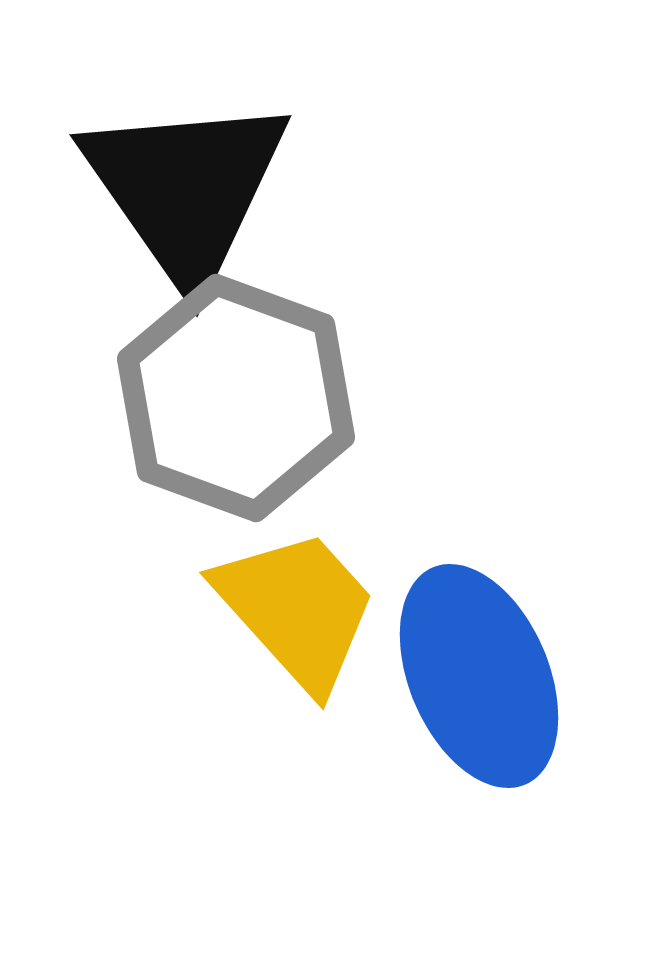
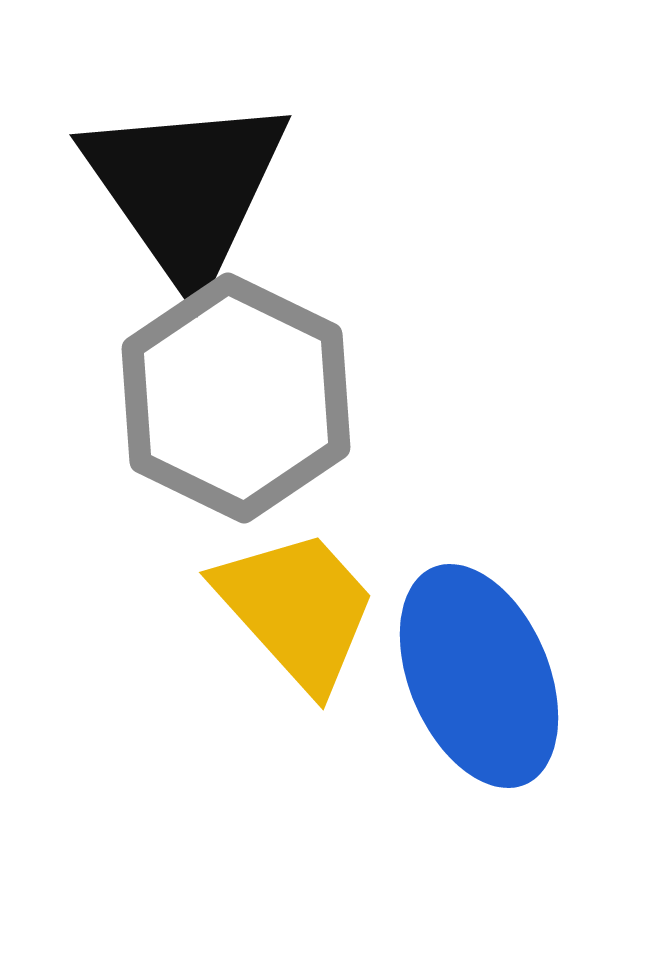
gray hexagon: rotated 6 degrees clockwise
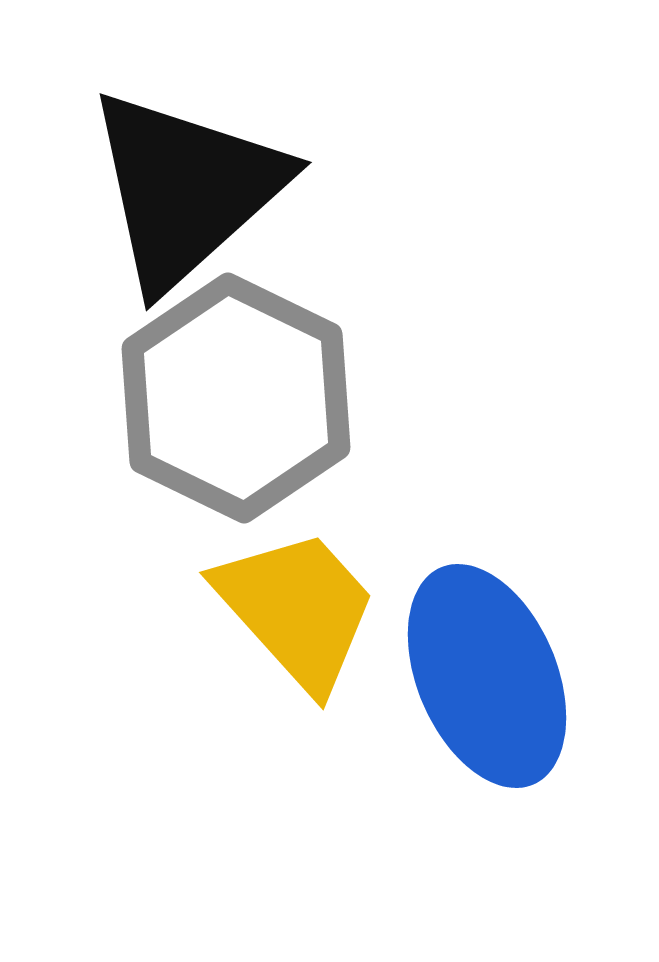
black triangle: rotated 23 degrees clockwise
blue ellipse: moved 8 px right
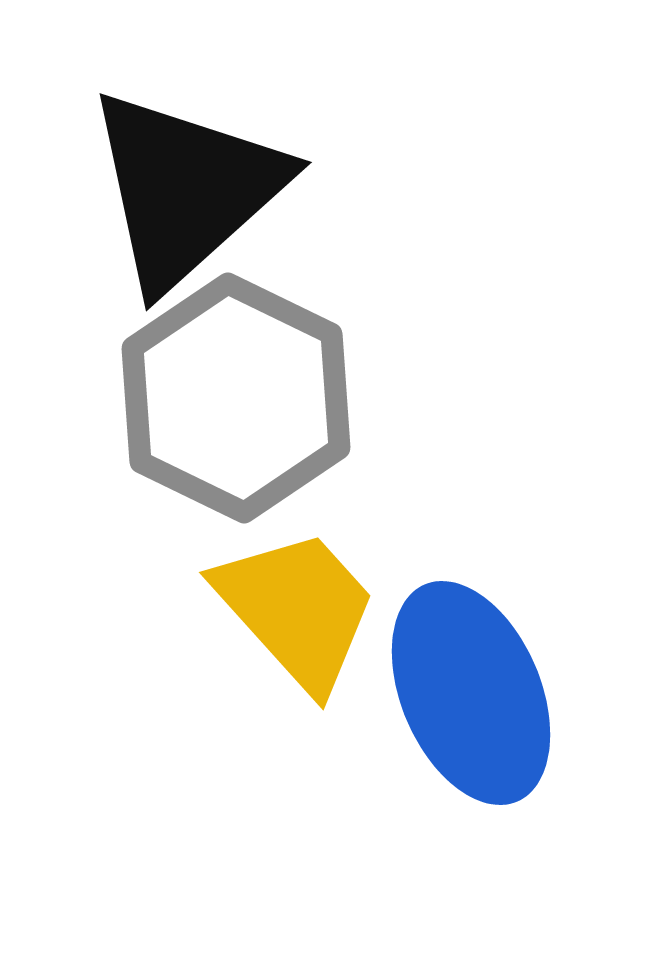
blue ellipse: moved 16 px left, 17 px down
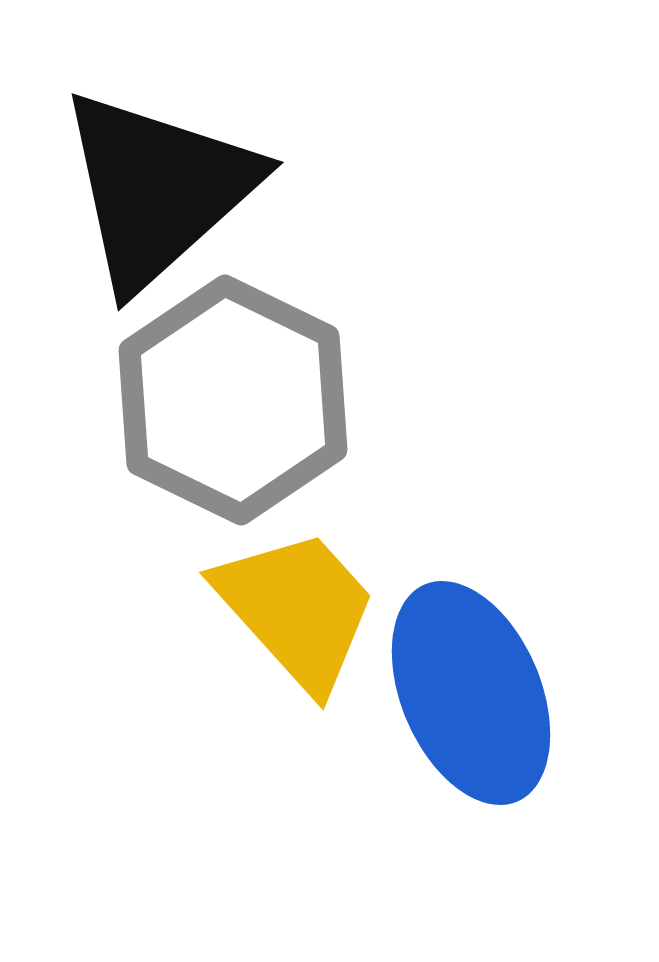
black triangle: moved 28 px left
gray hexagon: moved 3 px left, 2 px down
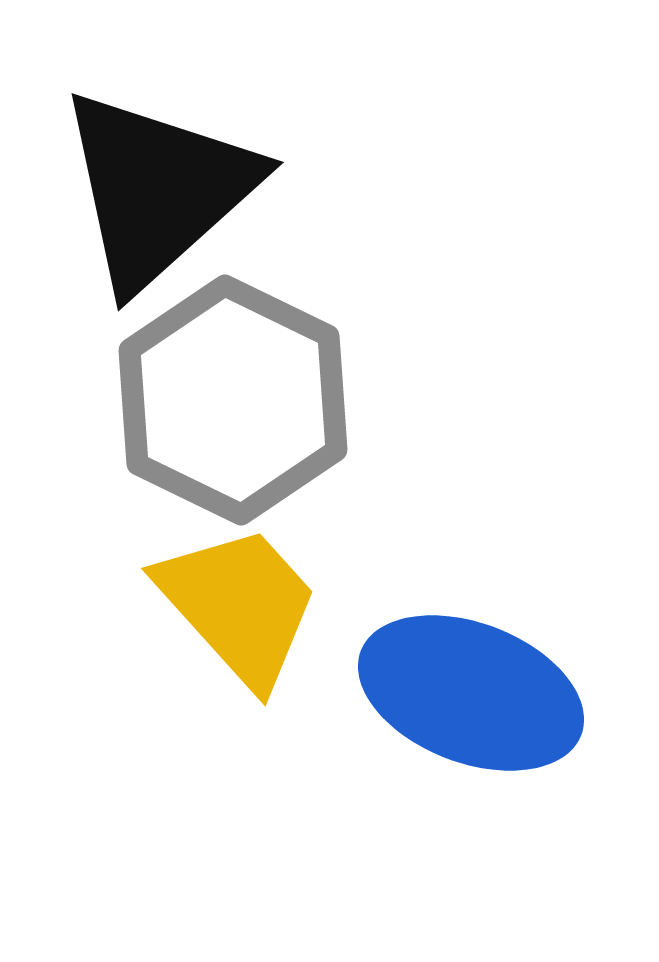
yellow trapezoid: moved 58 px left, 4 px up
blue ellipse: rotated 46 degrees counterclockwise
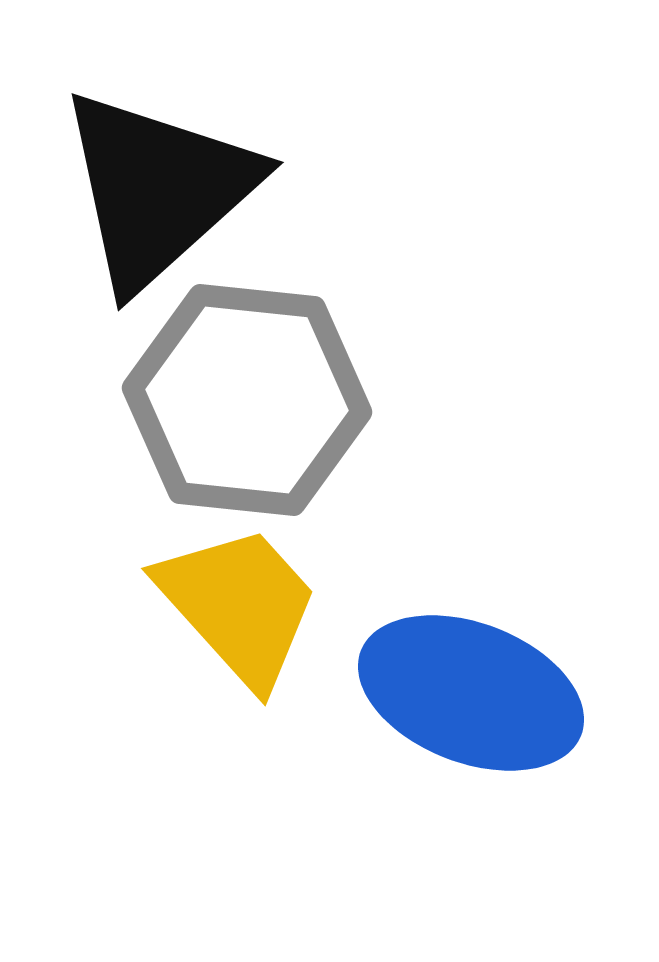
gray hexagon: moved 14 px right; rotated 20 degrees counterclockwise
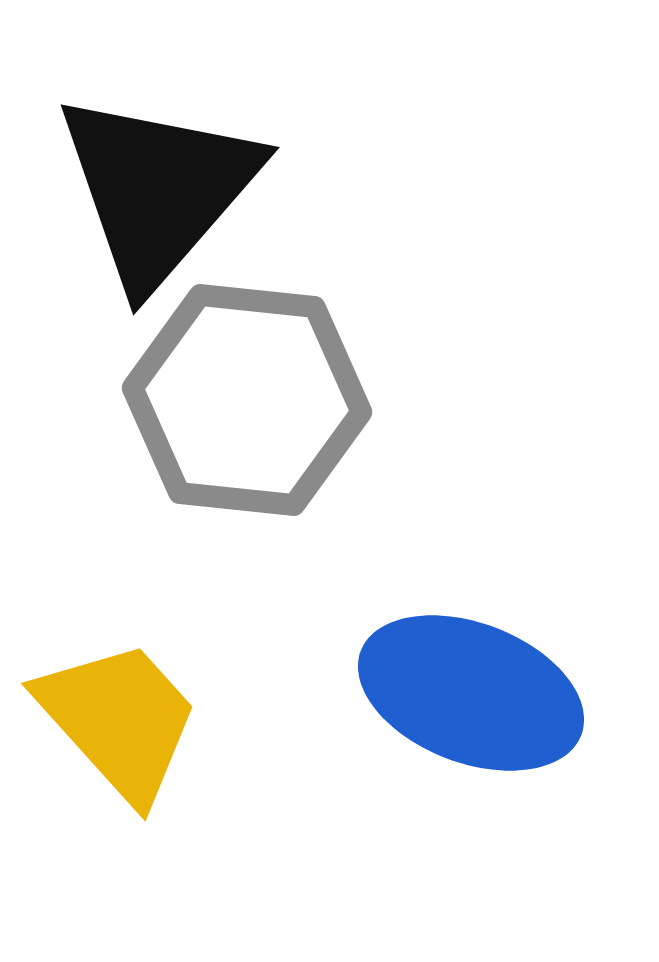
black triangle: rotated 7 degrees counterclockwise
yellow trapezoid: moved 120 px left, 115 px down
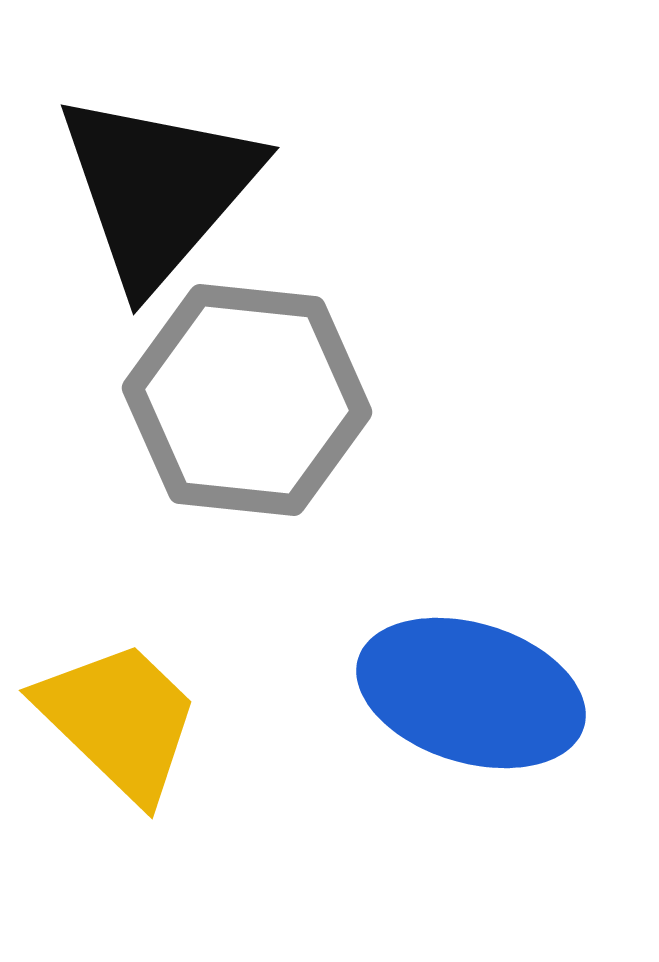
blue ellipse: rotated 4 degrees counterclockwise
yellow trapezoid: rotated 4 degrees counterclockwise
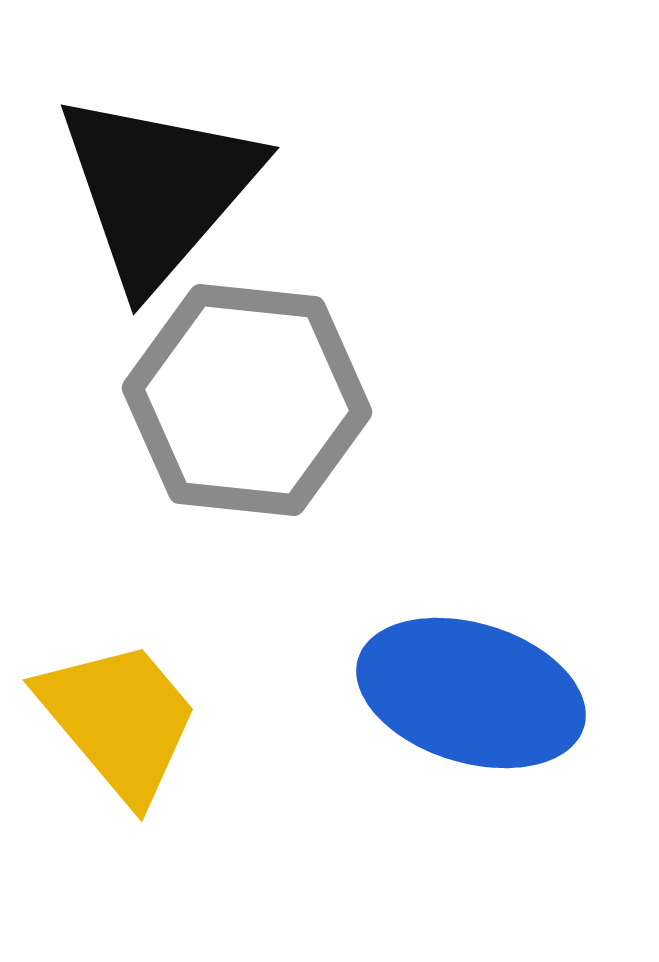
yellow trapezoid: rotated 6 degrees clockwise
